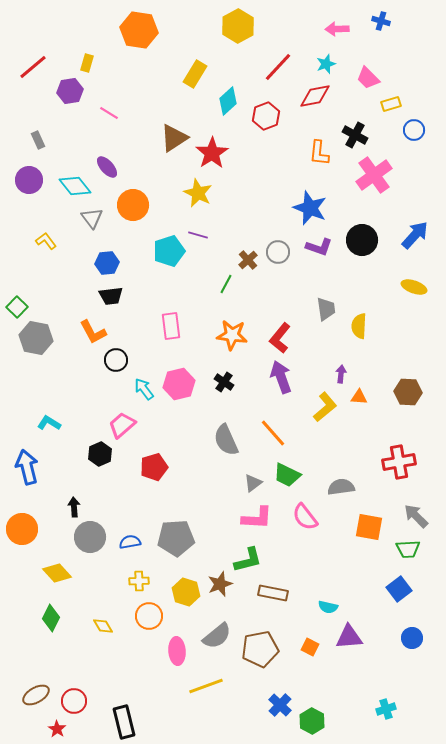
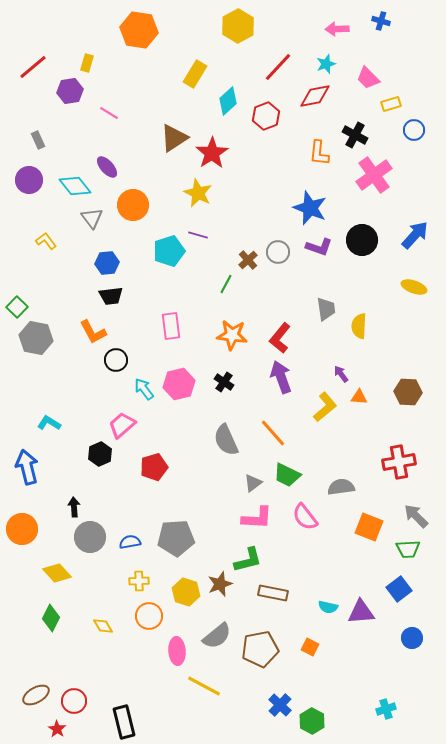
purple arrow at (341, 374): rotated 42 degrees counterclockwise
orange square at (369, 527): rotated 12 degrees clockwise
purple triangle at (349, 637): moved 12 px right, 25 px up
yellow line at (206, 686): moved 2 px left; rotated 48 degrees clockwise
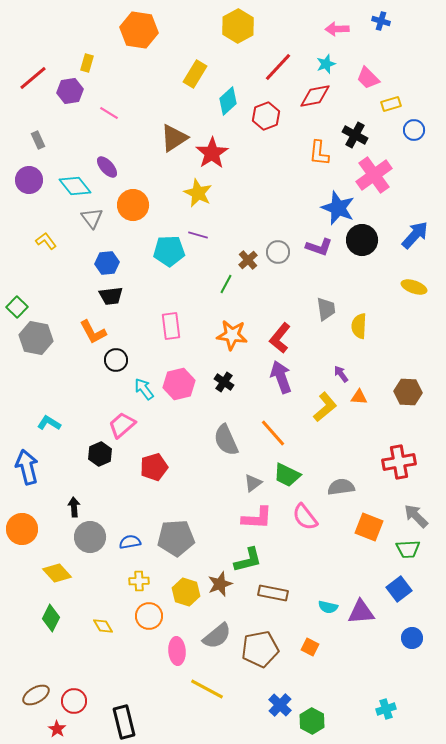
red line at (33, 67): moved 11 px down
blue star at (310, 208): moved 28 px right
cyan pentagon at (169, 251): rotated 16 degrees clockwise
yellow line at (204, 686): moved 3 px right, 3 px down
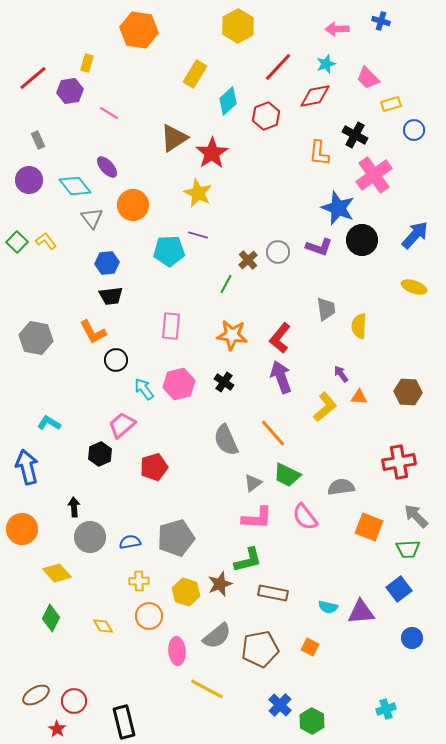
green square at (17, 307): moved 65 px up
pink rectangle at (171, 326): rotated 12 degrees clockwise
gray pentagon at (176, 538): rotated 12 degrees counterclockwise
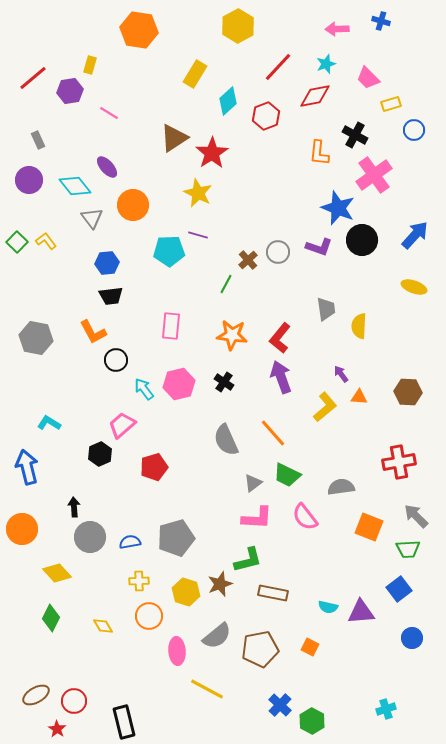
yellow rectangle at (87, 63): moved 3 px right, 2 px down
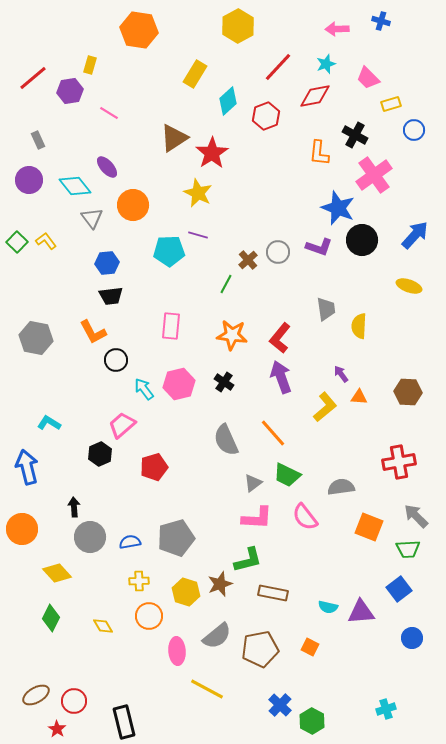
yellow ellipse at (414, 287): moved 5 px left, 1 px up
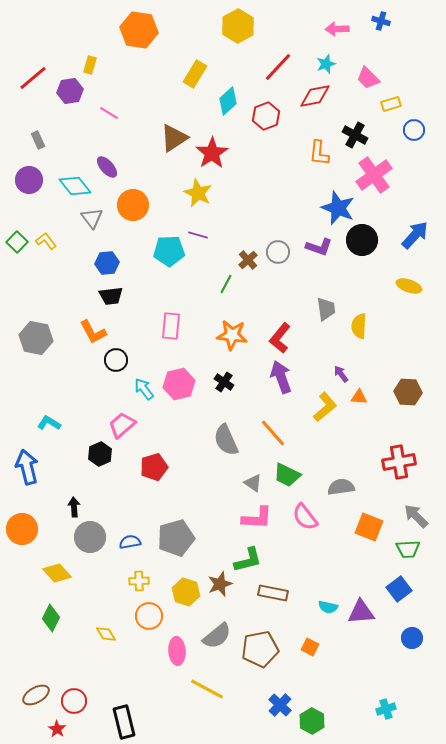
gray triangle at (253, 483): rotated 48 degrees counterclockwise
yellow diamond at (103, 626): moved 3 px right, 8 px down
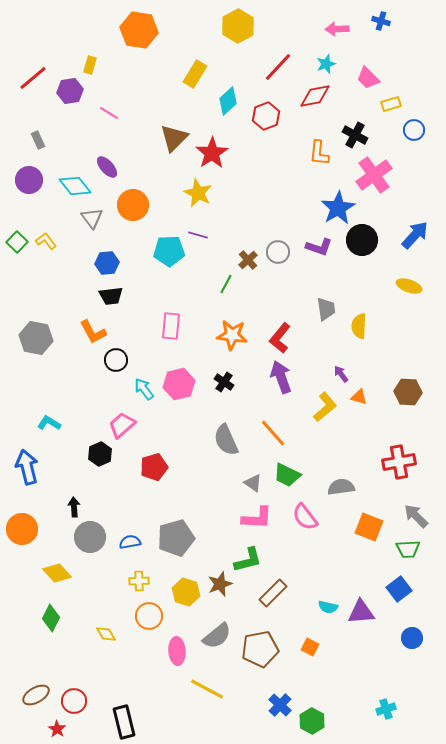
brown triangle at (174, 138): rotated 12 degrees counterclockwise
blue star at (338, 208): rotated 20 degrees clockwise
orange triangle at (359, 397): rotated 12 degrees clockwise
brown rectangle at (273, 593): rotated 56 degrees counterclockwise
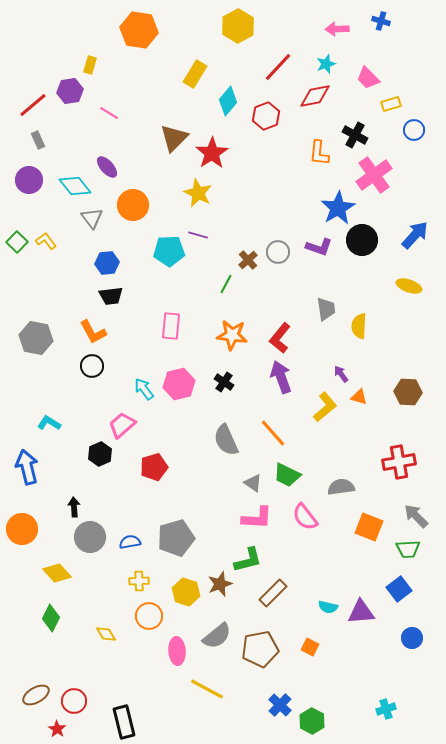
red line at (33, 78): moved 27 px down
cyan diamond at (228, 101): rotated 8 degrees counterclockwise
black circle at (116, 360): moved 24 px left, 6 px down
